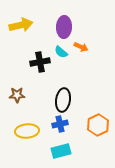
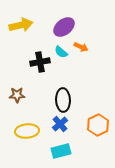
purple ellipse: rotated 50 degrees clockwise
black ellipse: rotated 10 degrees counterclockwise
blue cross: rotated 28 degrees counterclockwise
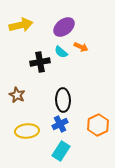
brown star: rotated 28 degrees clockwise
blue cross: rotated 14 degrees clockwise
cyan rectangle: rotated 42 degrees counterclockwise
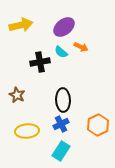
blue cross: moved 1 px right
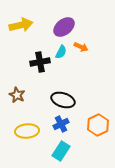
cyan semicircle: rotated 104 degrees counterclockwise
black ellipse: rotated 70 degrees counterclockwise
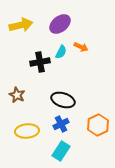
purple ellipse: moved 4 px left, 3 px up
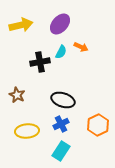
purple ellipse: rotated 10 degrees counterclockwise
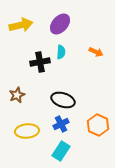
orange arrow: moved 15 px right, 5 px down
cyan semicircle: rotated 24 degrees counterclockwise
brown star: rotated 21 degrees clockwise
orange hexagon: rotated 10 degrees counterclockwise
